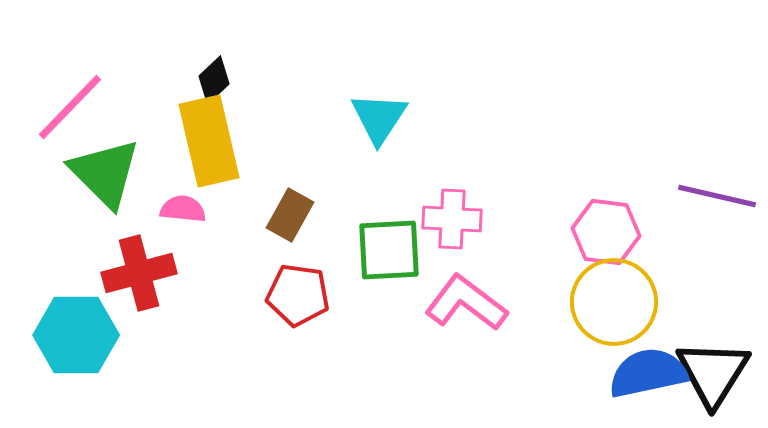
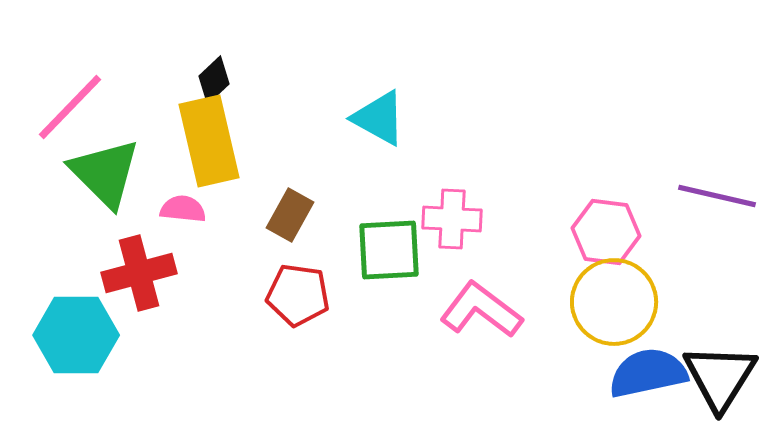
cyan triangle: rotated 34 degrees counterclockwise
pink L-shape: moved 15 px right, 7 px down
black triangle: moved 7 px right, 4 px down
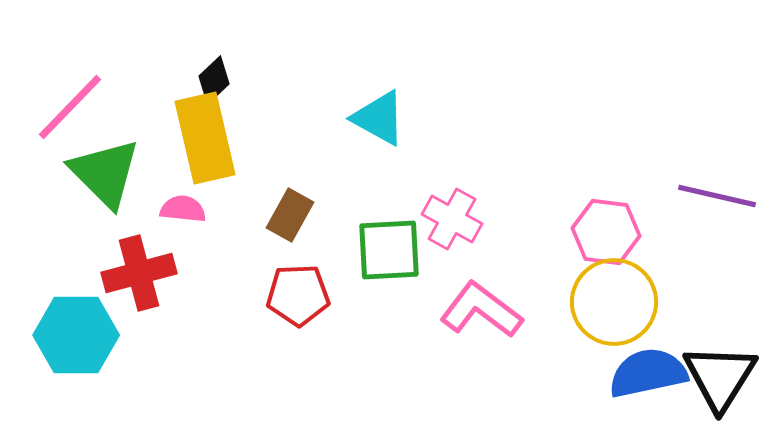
yellow rectangle: moved 4 px left, 3 px up
pink cross: rotated 26 degrees clockwise
red pentagon: rotated 10 degrees counterclockwise
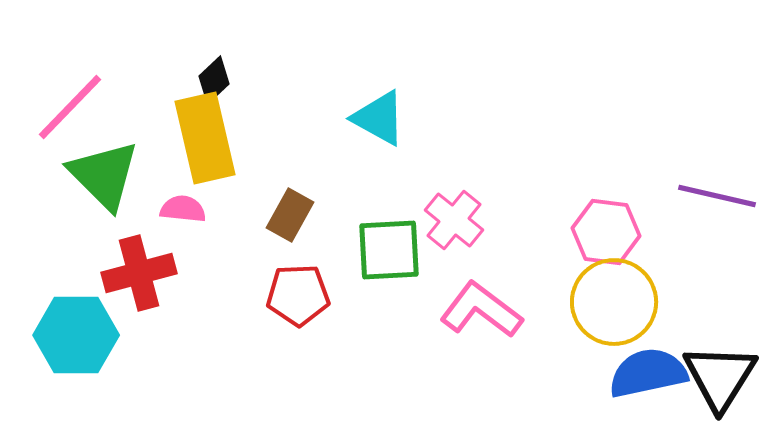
green triangle: moved 1 px left, 2 px down
pink cross: moved 2 px right, 1 px down; rotated 10 degrees clockwise
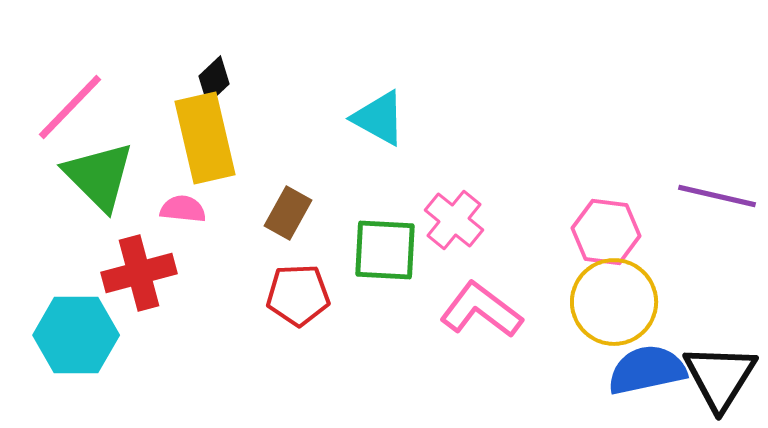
green triangle: moved 5 px left, 1 px down
brown rectangle: moved 2 px left, 2 px up
green square: moved 4 px left; rotated 6 degrees clockwise
blue semicircle: moved 1 px left, 3 px up
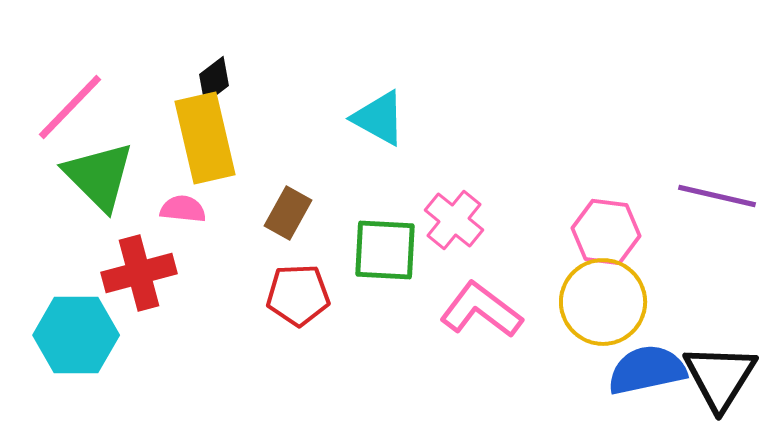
black diamond: rotated 6 degrees clockwise
yellow circle: moved 11 px left
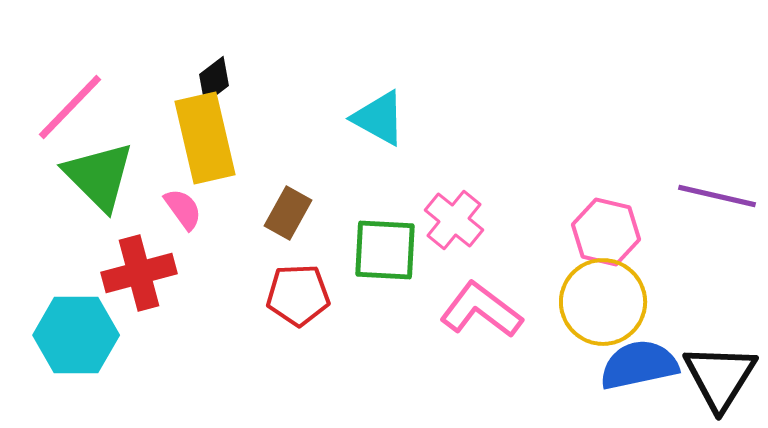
pink semicircle: rotated 48 degrees clockwise
pink hexagon: rotated 6 degrees clockwise
blue semicircle: moved 8 px left, 5 px up
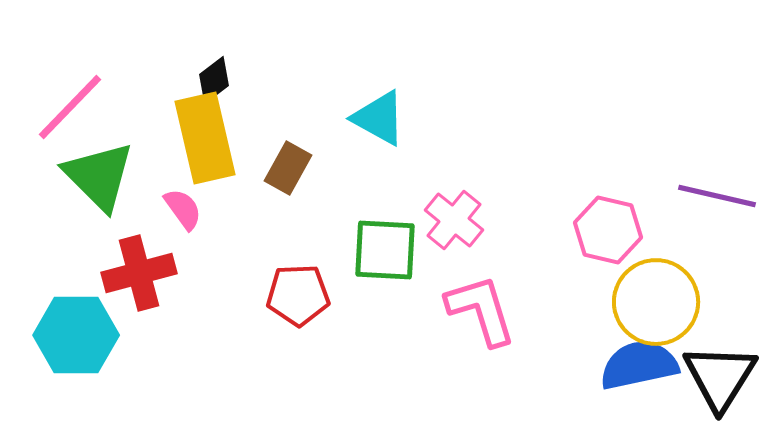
brown rectangle: moved 45 px up
pink hexagon: moved 2 px right, 2 px up
yellow circle: moved 53 px right
pink L-shape: rotated 36 degrees clockwise
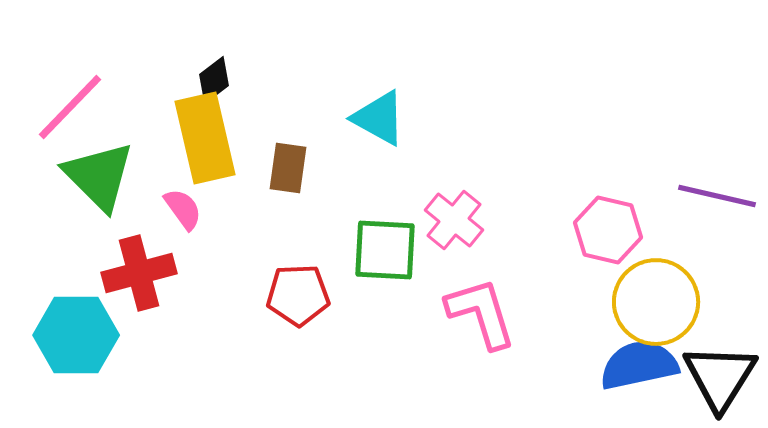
brown rectangle: rotated 21 degrees counterclockwise
pink L-shape: moved 3 px down
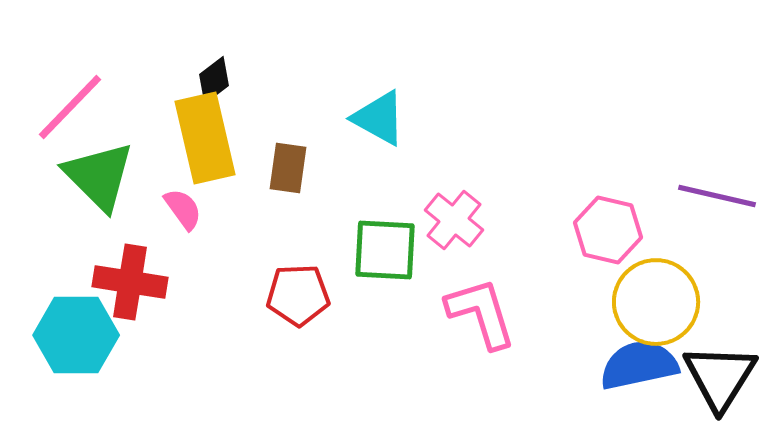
red cross: moved 9 px left, 9 px down; rotated 24 degrees clockwise
